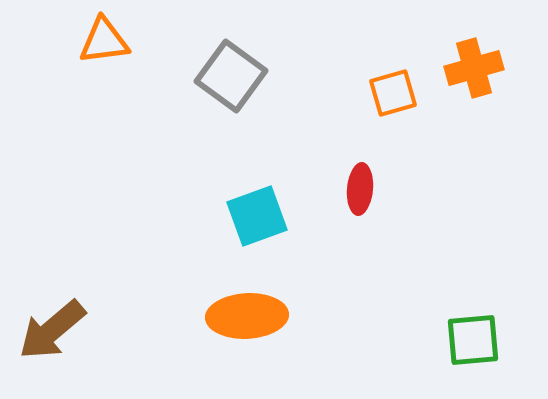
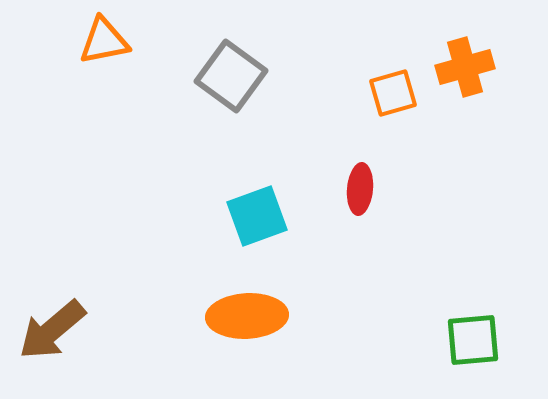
orange triangle: rotated 4 degrees counterclockwise
orange cross: moved 9 px left, 1 px up
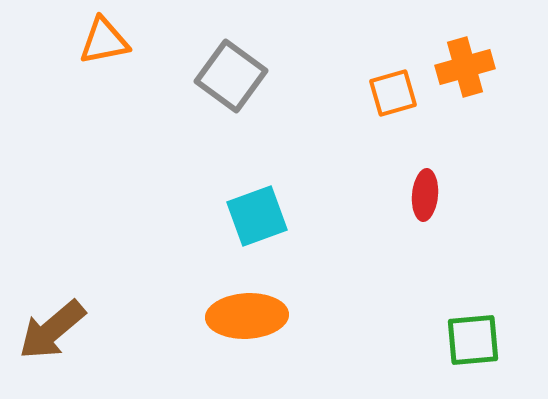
red ellipse: moved 65 px right, 6 px down
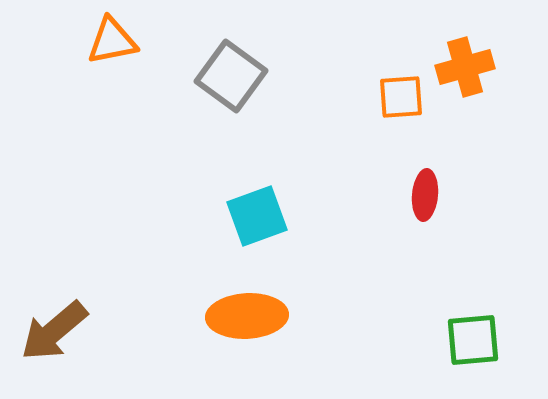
orange triangle: moved 8 px right
orange square: moved 8 px right, 4 px down; rotated 12 degrees clockwise
brown arrow: moved 2 px right, 1 px down
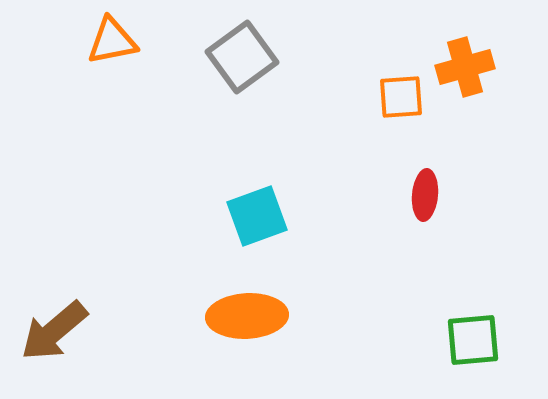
gray square: moved 11 px right, 19 px up; rotated 18 degrees clockwise
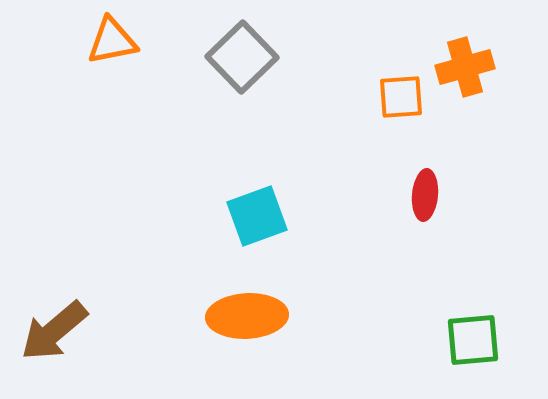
gray square: rotated 8 degrees counterclockwise
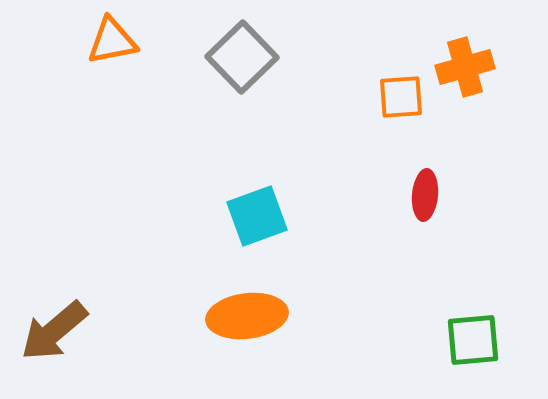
orange ellipse: rotated 4 degrees counterclockwise
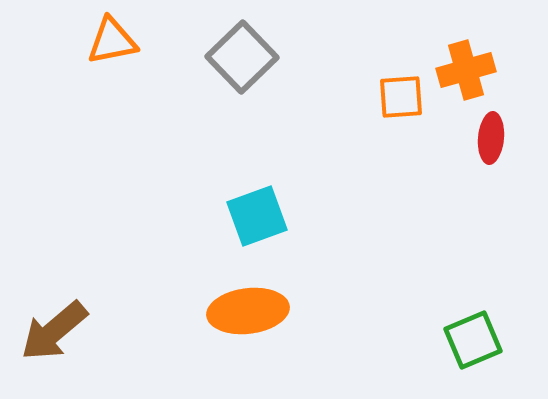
orange cross: moved 1 px right, 3 px down
red ellipse: moved 66 px right, 57 px up
orange ellipse: moved 1 px right, 5 px up
green square: rotated 18 degrees counterclockwise
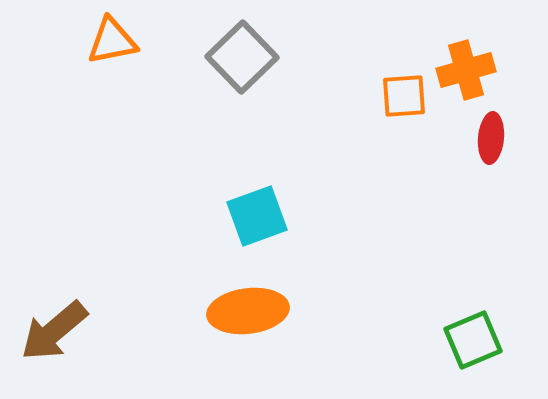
orange square: moved 3 px right, 1 px up
